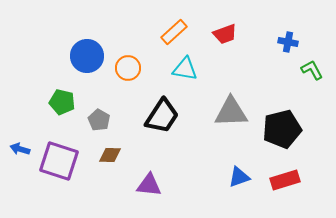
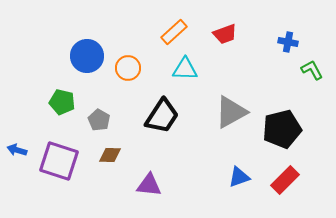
cyan triangle: rotated 8 degrees counterclockwise
gray triangle: rotated 27 degrees counterclockwise
blue arrow: moved 3 px left, 1 px down
red rectangle: rotated 28 degrees counterclockwise
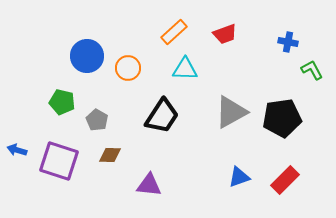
gray pentagon: moved 2 px left
black pentagon: moved 11 px up; rotated 6 degrees clockwise
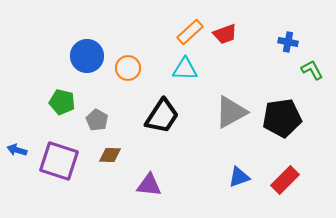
orange rectangle: moved 16 px right
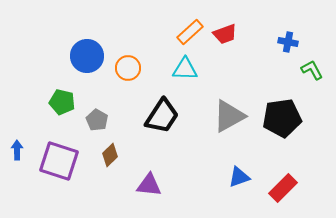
gray triangle: moved 2 px left, 4 px down
blue arrow: rotated 72 degrees clockwise
brown diamond: rotated 45 degrees counterclockwise
red rectangle: moved 2 px left, 8 px down
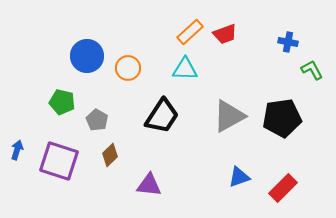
blue arrow: rotated 18 degrees clockwise
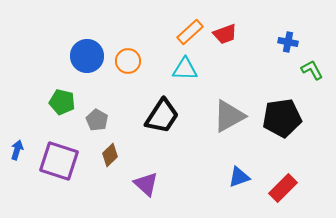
orange circle: moved 7 px up
purple triangle: moved 3 px left, 1 px up; rotated 36 degrees clockwise
